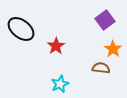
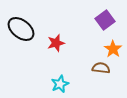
red star: moved 3 px up; rotated 18 degrees clockwise
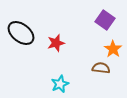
purple square: rotated 18 degrees counterclockwise
black ellipse: moved 4 px down
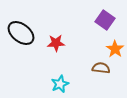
red star: rotated 12 degrees clockwise
orange star: moved 2 px right
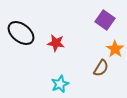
red star: rotated 12 degrees clockwise
brown semicircle: rotated 114 degrees clockwise
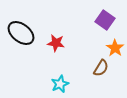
orange star: moved 1 px up
